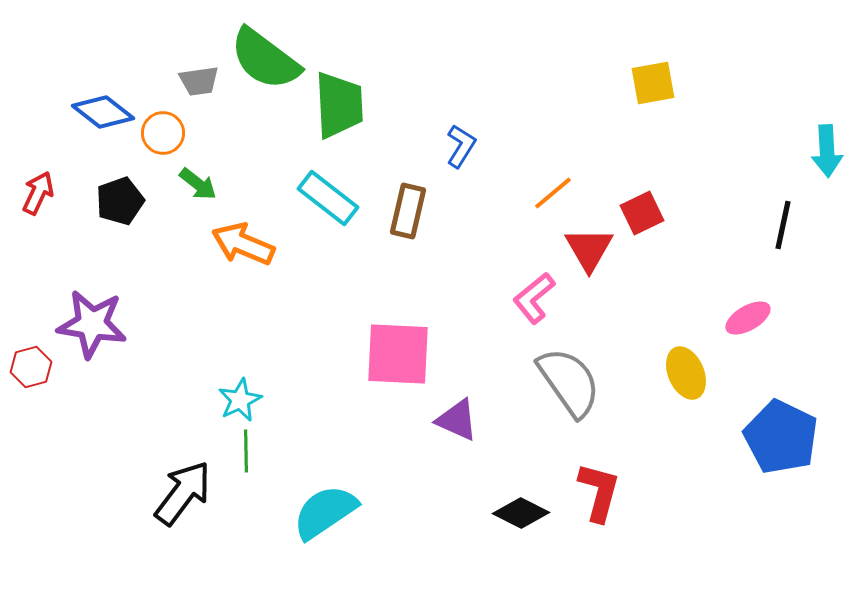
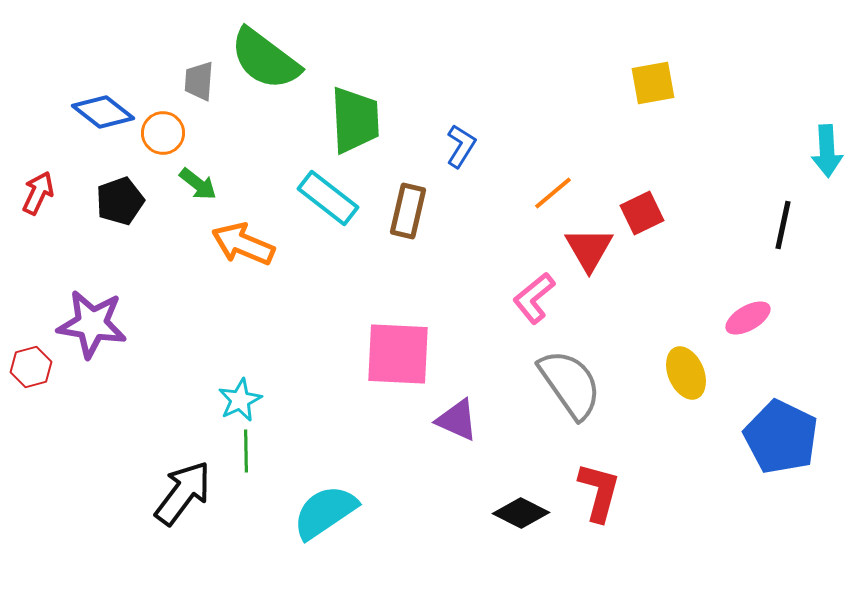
gray trapezoid: rotated 102 degrees clockwise
green trapezoid: moved 16 px right, 15 px down
gray semicircle: moved 1 px right, 2 px down
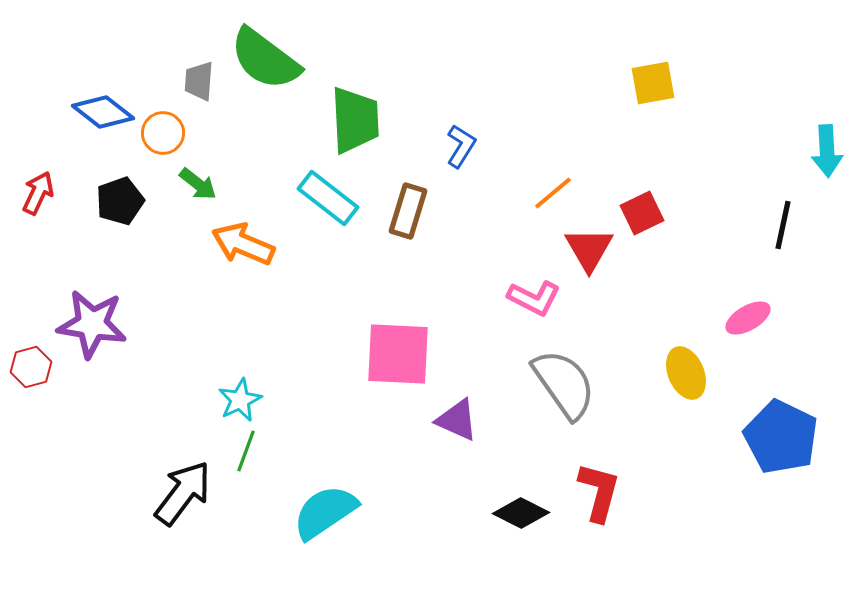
brown rectangle: rotated 4 degrees clockwise
pink L-shape: rotated 114 degrees counterclockwise
gray semicircle: moved 6 px left
green line: rotated 21 degrees clockwise
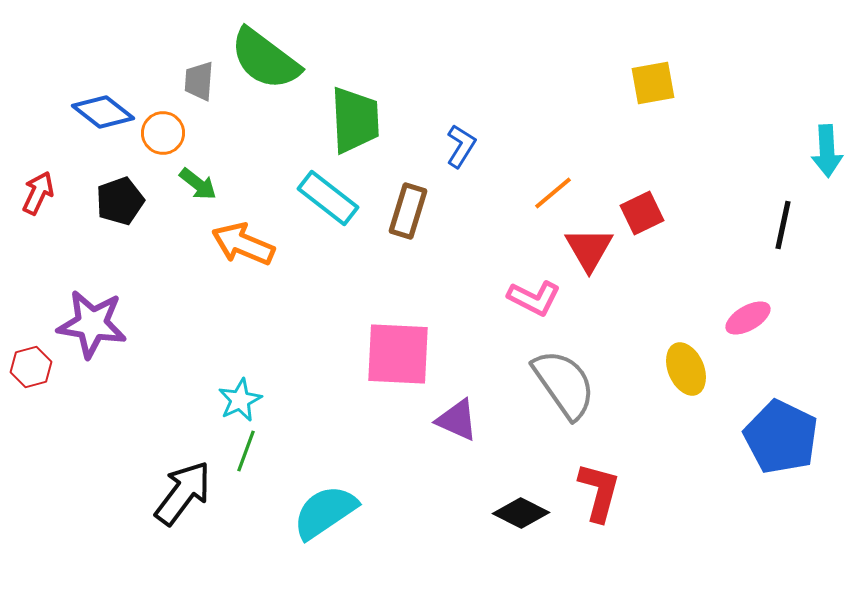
yellow ellipse: moved 4 px up
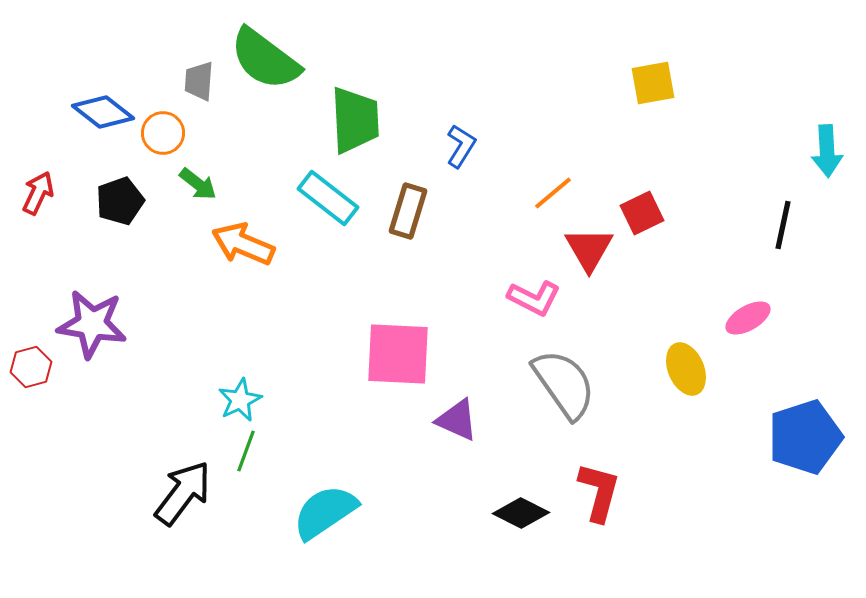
blue pentagon: moved 24 px right; rotated 28 degrees clockwise
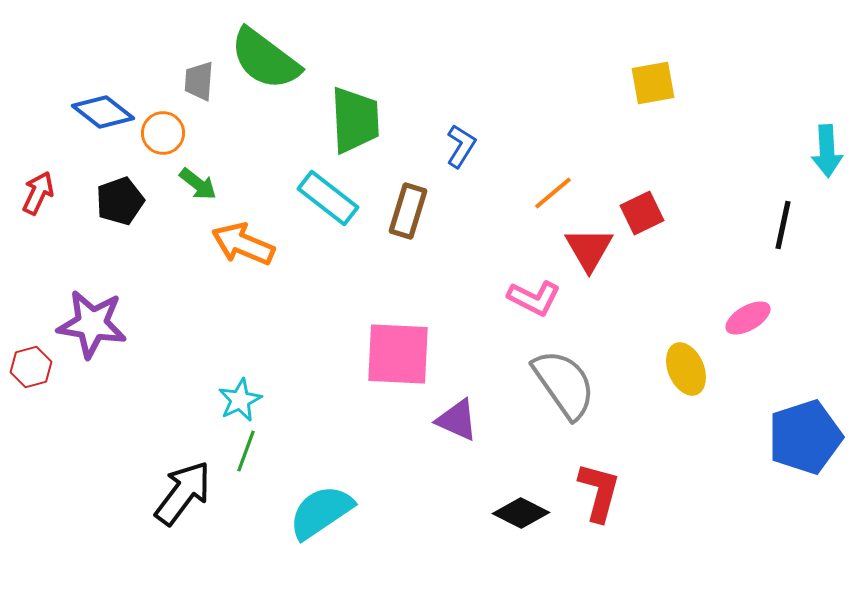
cyan semicircle: moved 4 px left
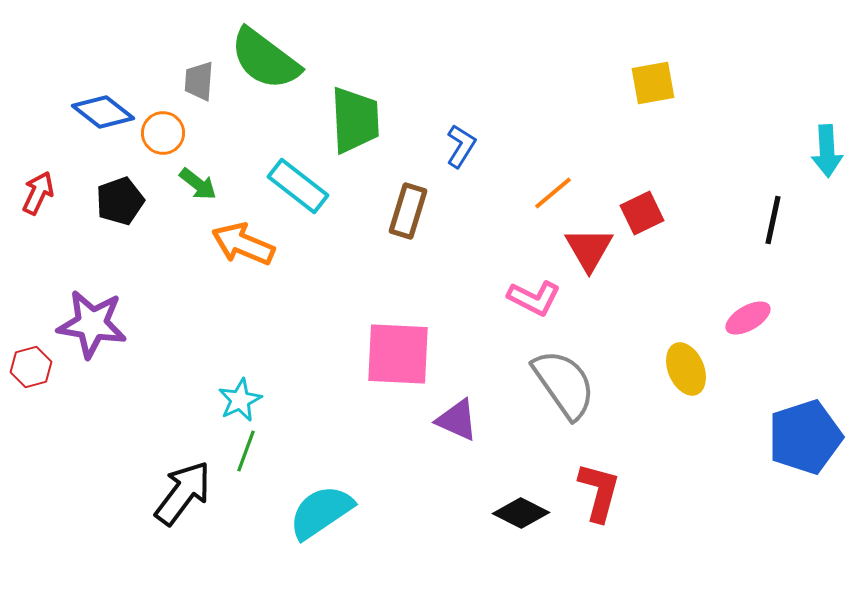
cyan rectangle: moved 30 px left, 12 px up
black line: moved 10 px left, 5 px up
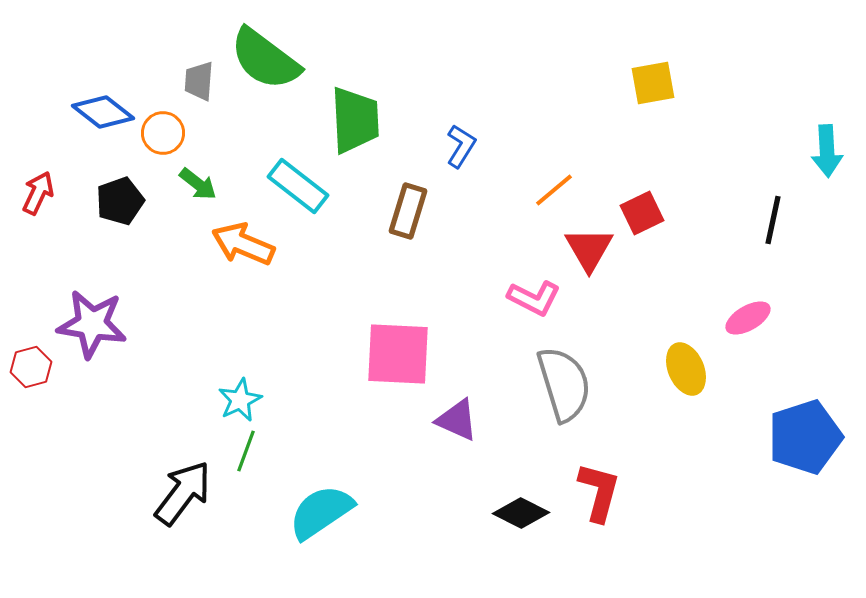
orange line: moved 1 px right, 3 px up
gray semicircle: rotated 18 degrees clockwise
